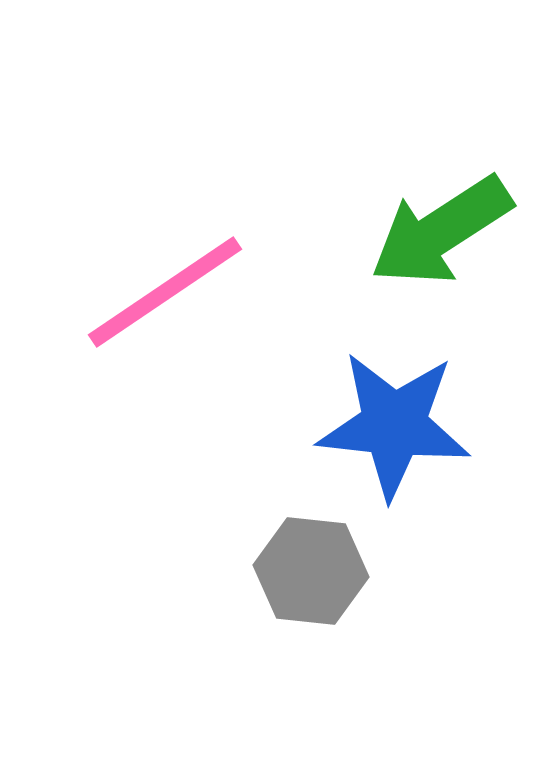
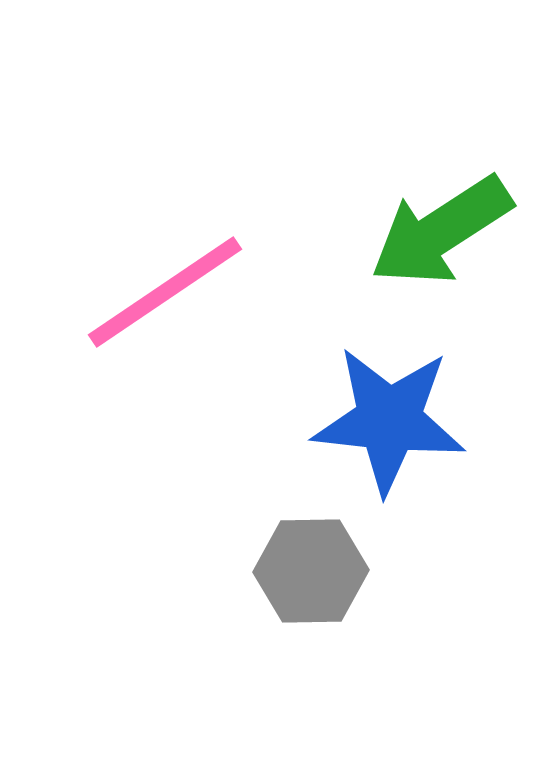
blue star: moved 5 px left, 5 px up
gray hexagon: rotated 7 degrees counterclockwise
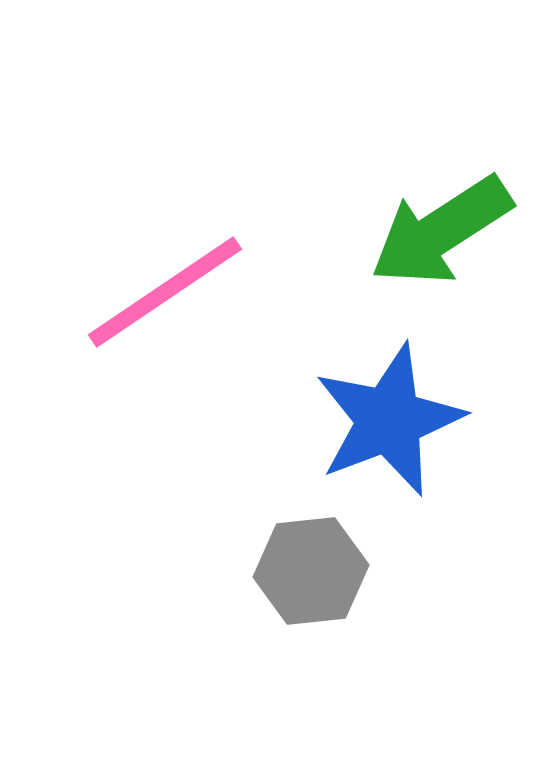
blue star: rotated 27 degrees counterclockwise
gray hexagon: rotated 5 degrees counterclockwise
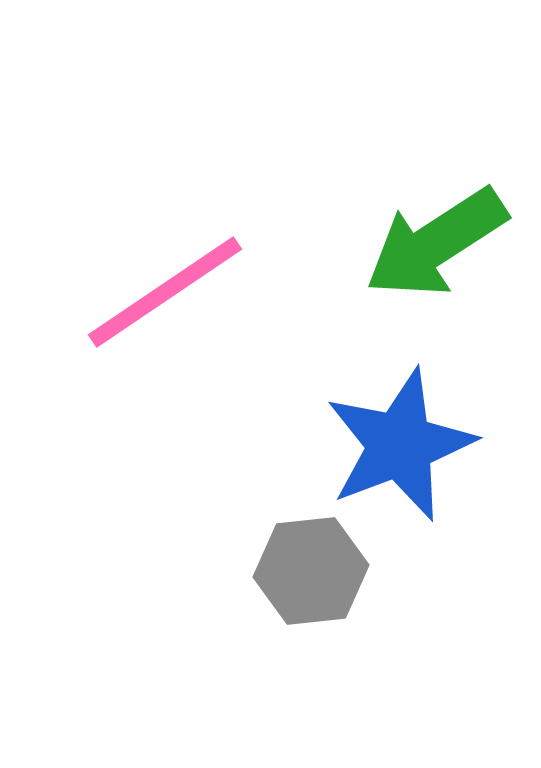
green arrow: moved 5 px left, 12 px down
blue star: moved 11 px right, 25 px down
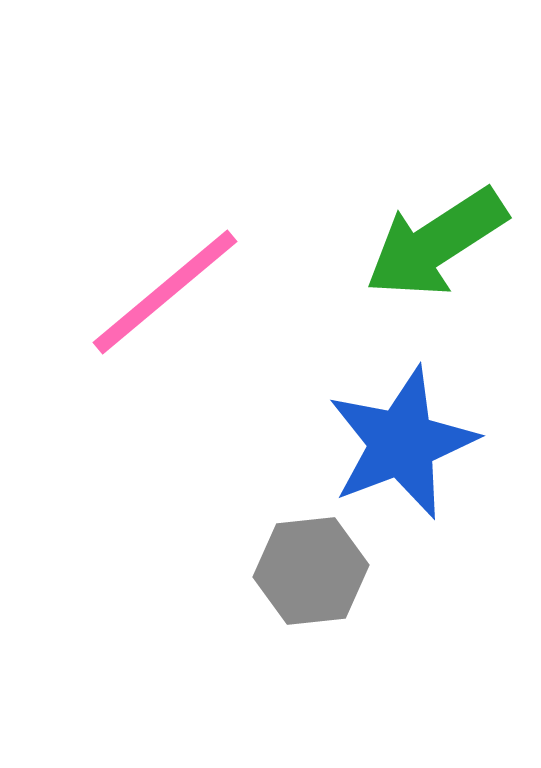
pink line: rotated 6 degrees counterclockwise
blue star: moved 2 px right, 2 px up
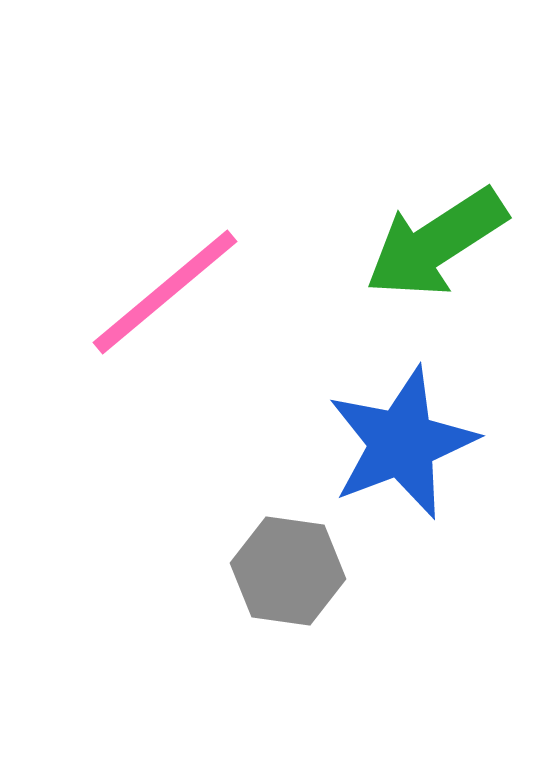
gray hexagon: moved 23 px left; rotated 14 degrees clockwise
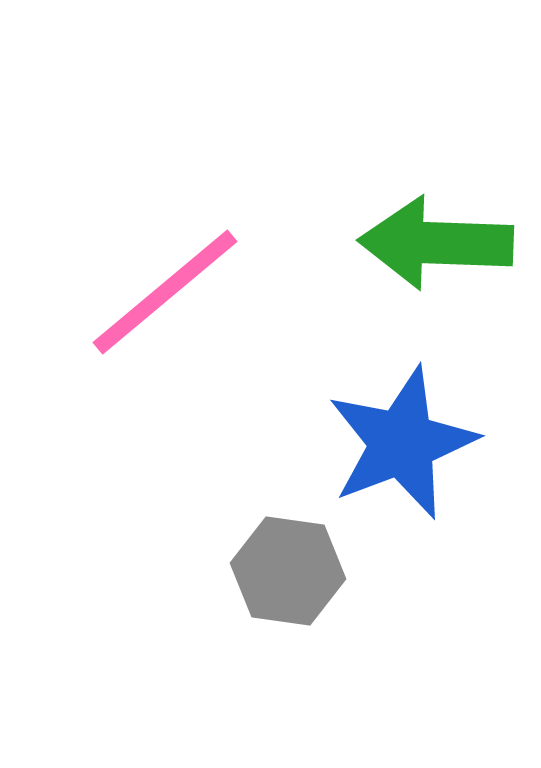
green arrow: rotated 35 degrees clockwise
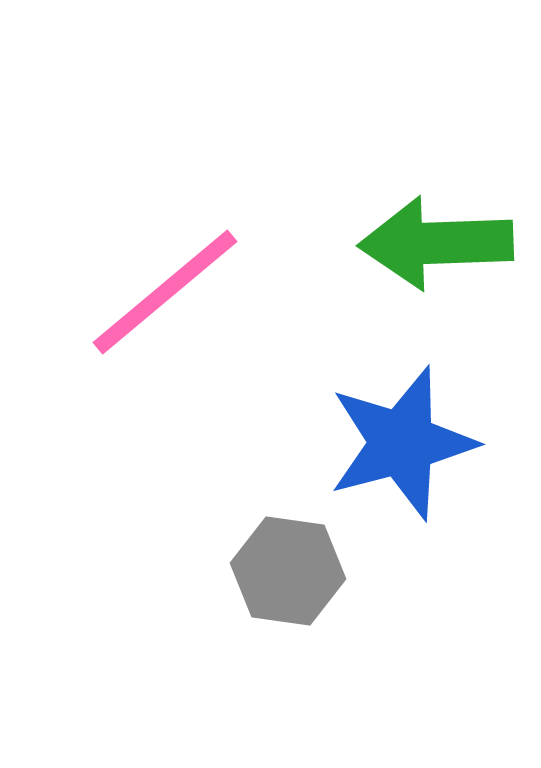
green arrow: rotated 4 degrees counterclockwise
blue star: rotated 6 degrees clockwise
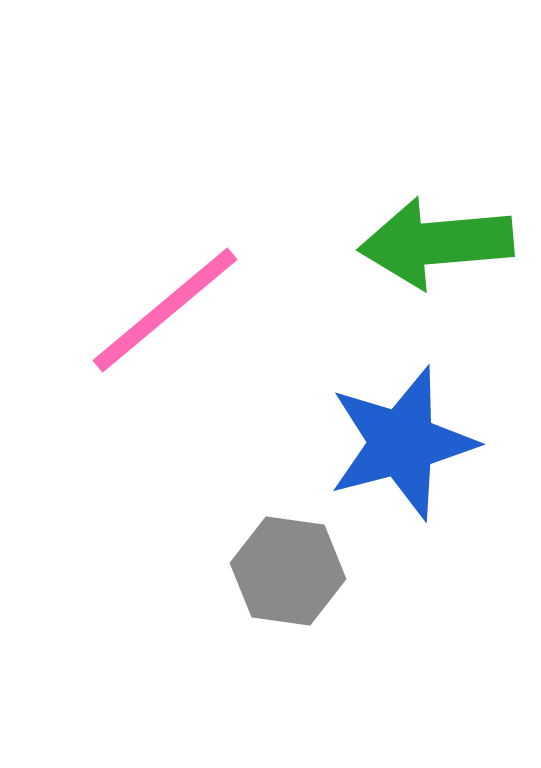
green arrow: rotated 3 degrees counterclockwise
pink line: moved 18 px down
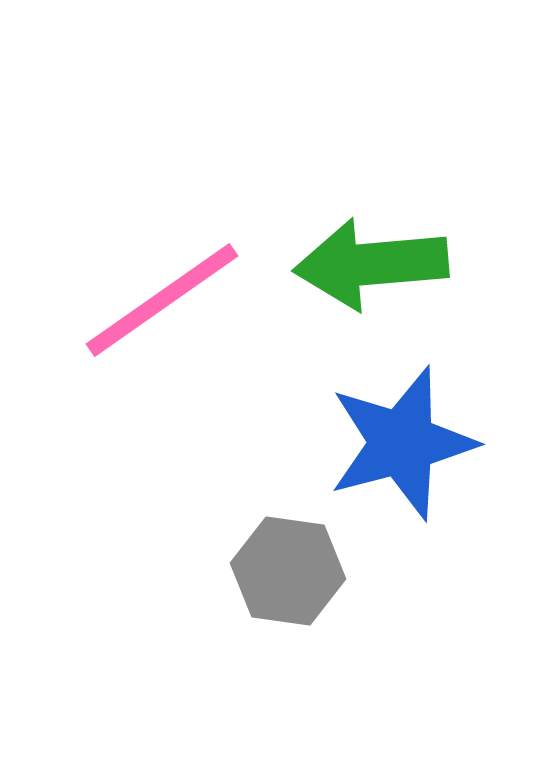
green arrow: moved 65 px left, 21 px down
pink line: moved 3 px left, 10 px up; rotated 5 degrees clockwise
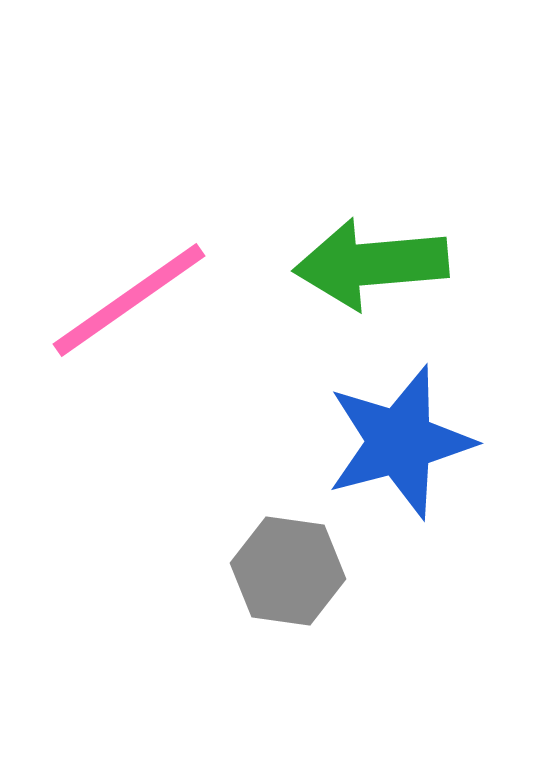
pink line: moved 33 px left
blue star: moved 2 px left, 1 px up
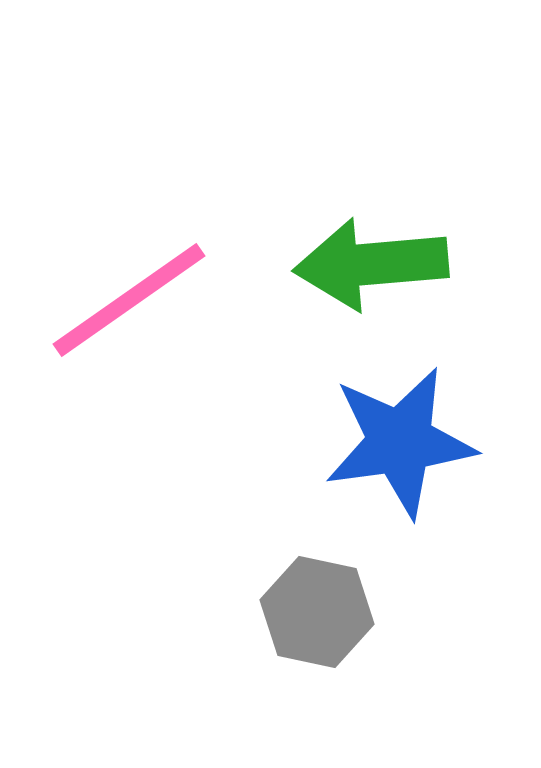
blue star: rotated 7 degrees clockwise
gray hexagon: moved 29 px right, 41 px down; rotated 4 degrees clockwise
